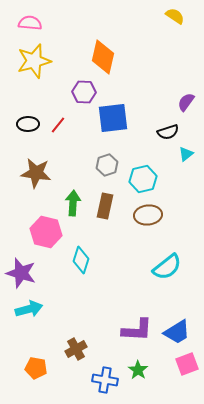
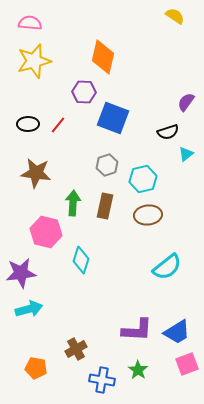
blue square: rotated 28 degrees clockwise
purple star: rotated 24 degrees counterclockwise
blue cross: moved 3 px left
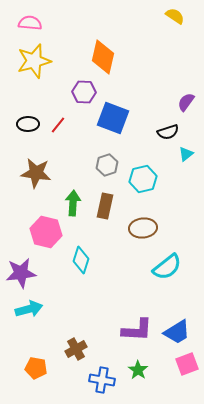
brown ellipse: moved 5 px left, 13 px down
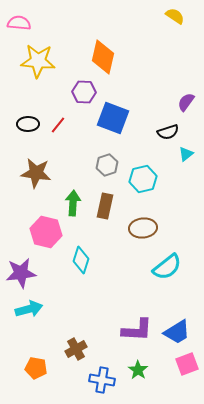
pink semicircle: moved 11 px left
yellow star: moved 4 px right; rotated 20 degrees clockwise
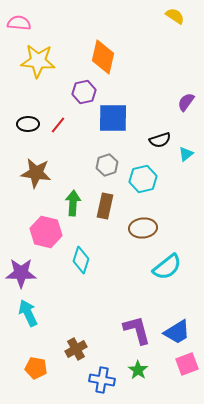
purple hexagon: rotated 15 degrees counterclockwise
blue square: rotated 20 degrees counterclockwise
black semicircle: moved 8 px left, 8 px down
purple star: rotated 8 degrees clockwise
cyan arrow: moved 1 px left, 4 px down; rotated 100 degrees counterclockwise
purple L-shape: rotated 108 degrees counterclockwise
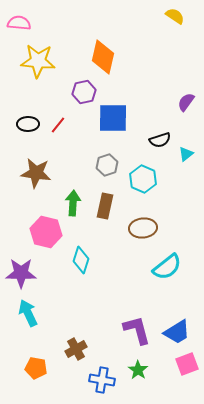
cyan hexagon: rotated 24 degrees counterclockwise
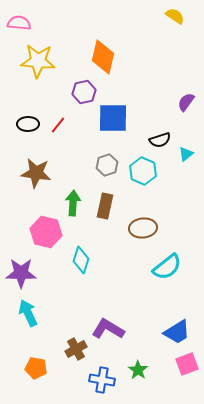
cyan hexagon: moved 8 px up
purple L-shape: moved 29 px left, 1 px up; rotated 44 degrees counterclockwise
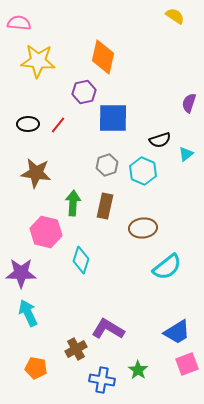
purple semicircle: moved 3 px right, 1 px down; rotated 18 degrees counterclockwise
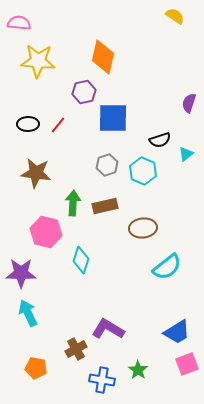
brown rectangle: rotated 65 degrees clockwise
